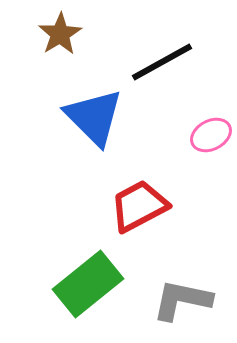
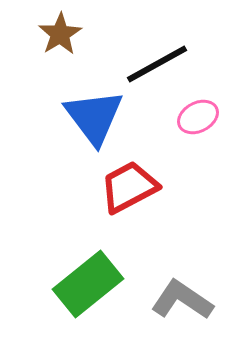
black line: moved 5 px left, 2 px down
blue triangle: rotated 8 degrees clockwise
pink ellipse: moved 13 px left, 18 px up
red trapezoid: moved 10 px left, 19 px up
gray L-shape: rotated 22 degrees clockwise
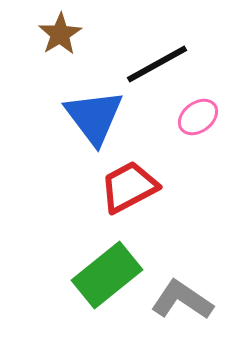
pink ellipse: rotated 9 degrees counterclockwise
green rectangle: moved 19 px right, 9 px up
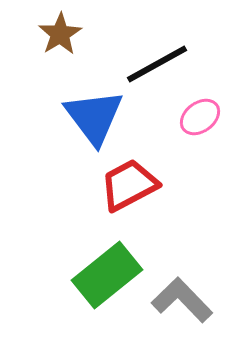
pink ellipse: moved 2 px right
red trapezoid: moved 2 px up
gray L-shape: rotated 12 degrees clockwise
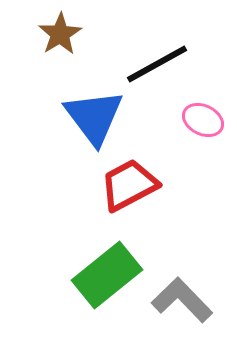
pink ellipse: moved 3 px right, 3 px down; rotated 63 degrees clockwise
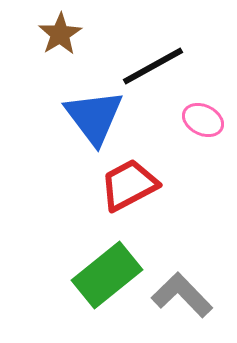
black line: moved 4 px left, 2 px down
gray L-shape: moved 5 px up
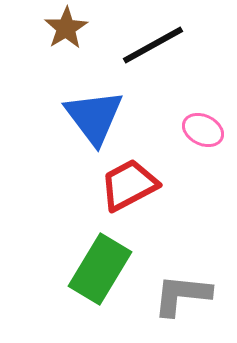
brown star: moved 6 px right, 6 px up
black line: moved 21 px up
pink ellipse: moved 10 px down
green rectangle: moved 7 px left, 6 px up; rotated 20 degrees counterclockwise
gray L-shape: rotated 40 degrees counterclockwise
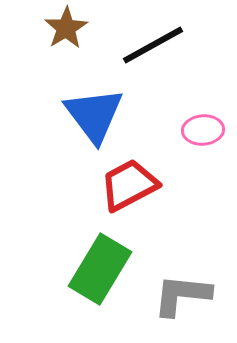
blue triangle: moved 2 px up
pink ellipse: rotated 30 degrees counterclockwise
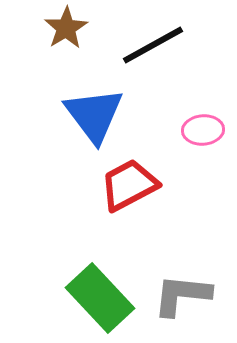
green rectangle: moved 29 px down; rotated 74 degrees counterclockwise
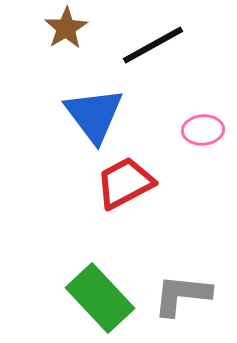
red trapezoid: moved 4 px left, 2 px up
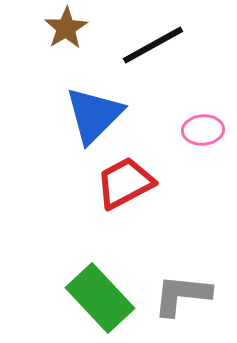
blue triangle: rotated 22 degrees clockwise
